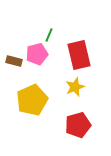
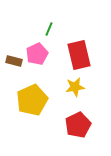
green line: moved 6 px up
pink pentagon: rotated 10 degrees counterclockwise
yellow star: rotated 12 degrees clockwise
red pentagon: rotated 10 degrees counterclockwise
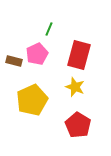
red rectangle: rotated 28 degrees clockwise
yellow star: rotated 30 degrees clockwise
red pentagon: rotated 15 degrees counterclockwise
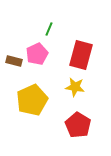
red rectangle: moved 2 px right
yellow star: rotated 12 degrees counterclockwise
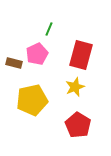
brown rectangle: moved 2 px down
yellow star: rotated 30 degrees counterclockwise
yellow pentagon: rotated 12 degrees clockwise
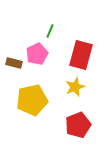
green line: moved 1 px right, 2 px down
red pentagon: rotated 20 degrees clockwise
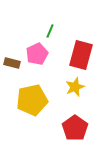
brown rectangle: moved 2 px left
red pentagon: moved 3 px left, 3 px down; rotated 15 degrees counterclockwise
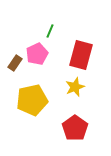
brown rectangle: moved 3 px right; rotated 70 degrees counterclockwise
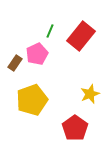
red rectangle: moved 19 px up; rotated 24 degrees clockwise
yellow star: moved 15 px right, 7 px down
yellow pentagon: rotated 8 degrees counterclockwise
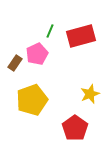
red rectangle: rotated 36 degrees clockwise
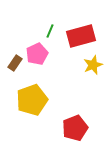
yellow star: moved 3 px right, 29 px up
red pentagon: rotated 15 degrees clockwise
